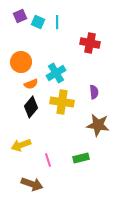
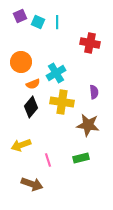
orange semicircle: moved 2 px right
brown star: moved 10 px left
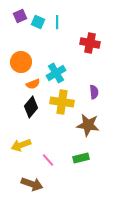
pink line: rotated 24 degrees counterclockwise
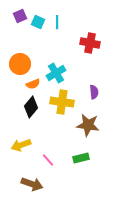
orange circle: moved 1 px left, 2 px down
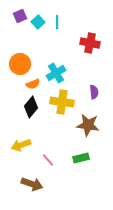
cyan square: rotated 24 degrees clockwise
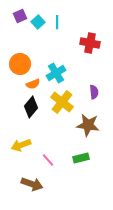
yellow cross: rotated 30 degrees clockwise
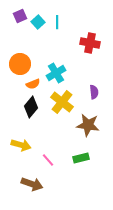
yellow arrow: rotated 144 degrees counterclockwise
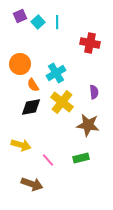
orange semicircle: moved 1 px down; rotated 80 degrees clockwise
black diamond: rotated 40 degrees clockwise
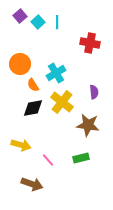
purple square: rotated 16 degrees counterclockwise
black diamond: moved 2 px right, 1 px down
